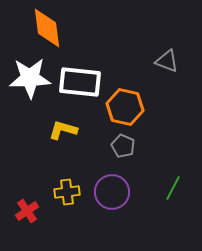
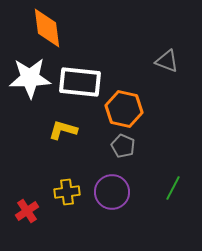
orange hexagon: moved 1 px left, 2 px down
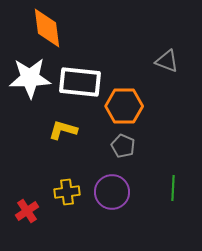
orange hexagon: moved 3 px up; rotated 12 degrees counterclockwise
green line: rotated 25 degrees counterclockwise
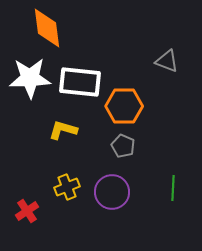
yellow cross: moved 5 px up; rotated 15 degrees counterclockwise
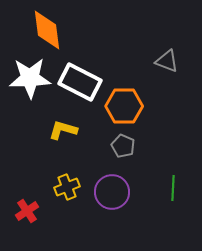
orange diamond: moved 2 px down
white rectangle: rotated 21 degrees clockwise
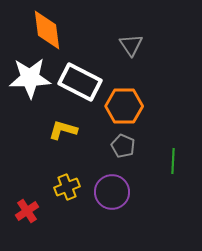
gray triangle: moved 36 px left, 16 px up; rotated 35 degrees clockwise
green line: moved 27 px up
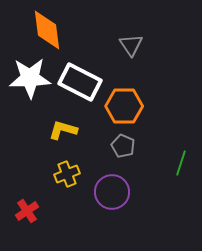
green line: moved 8 px right, 2 px down; rotated 15 degrees clockwise
yellow cross: moved 13 px up
